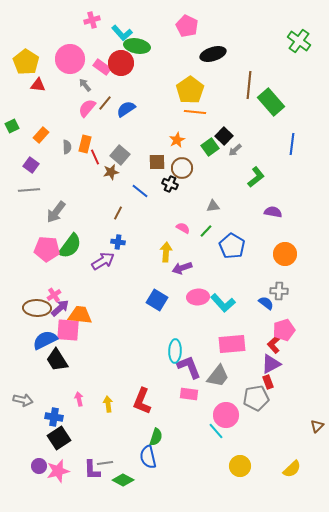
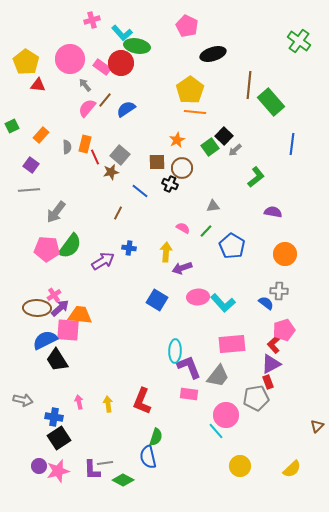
brown line at (105, 103): moved 3 px up
blue cross at (118, 242): moved 11 px right, 6 px down
pink arrow at (79, 399): moved 3 px down
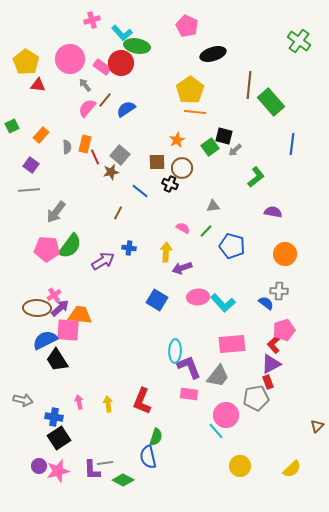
black square at (224, 136): rotated 30 degrees counterclockwise
blue pentagon at (232, 246): rotated 15 degrees counterclockwise
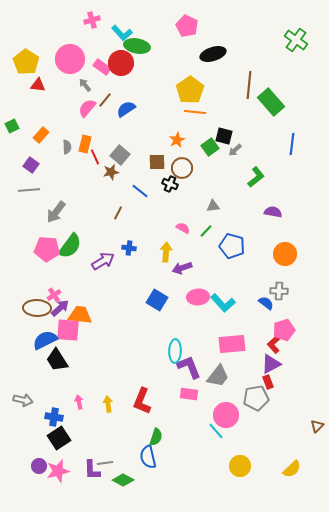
green cross at (299, 41): moved 3 px left, 1 px up
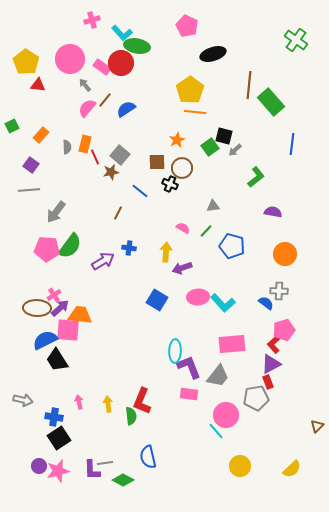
green semicircle at (156, 437): moved 25 px left, 21 px up; rotated 24 degrees counterclockwise
